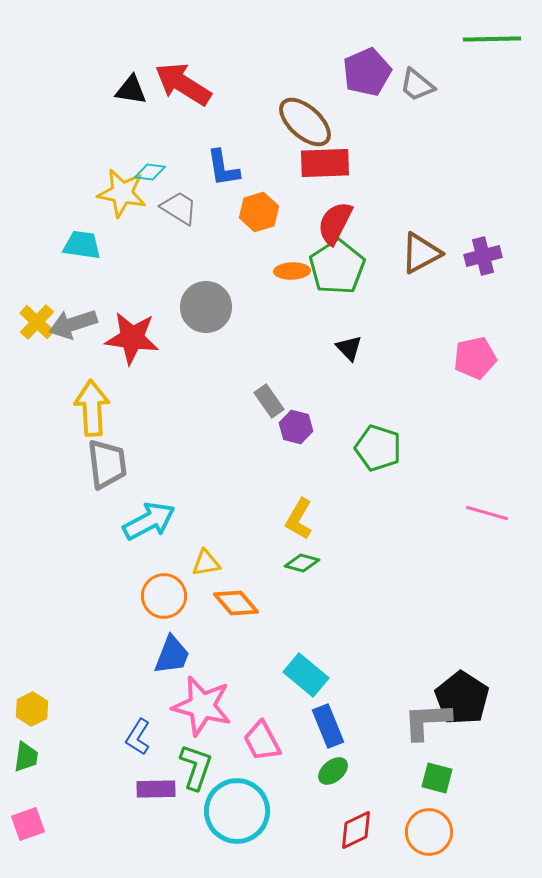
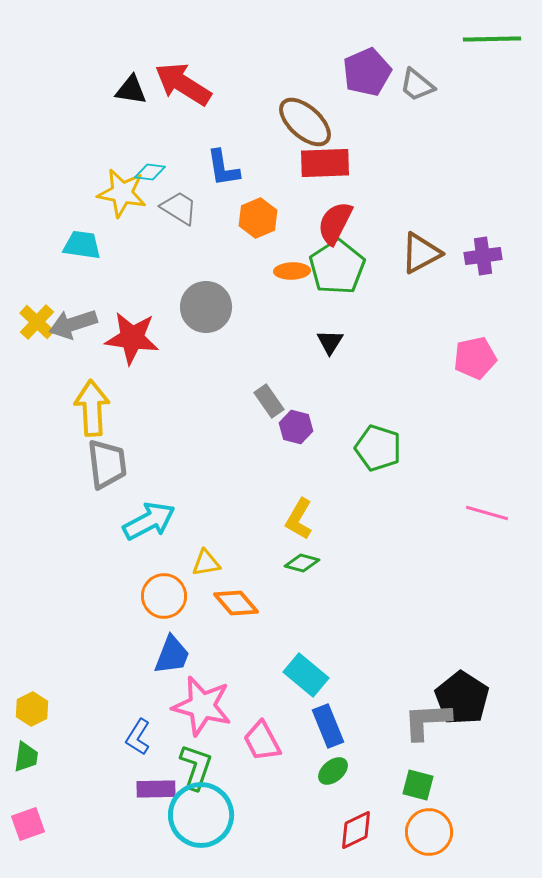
orange hexagon at (259, 212): moved 1 px left, 6 px down; rotated 6 degrees counterclockwise
purple cross at (483, 256): rotated 6 degrees clockwise
black triangle at (349, 348): moved 19 px left, 6 px up; rotated 16 degrees clockwise
green square at (437, 778): moved 19 px left, 7 px down
cyan circle at (237, 811): moved 36 px left, 4 px down
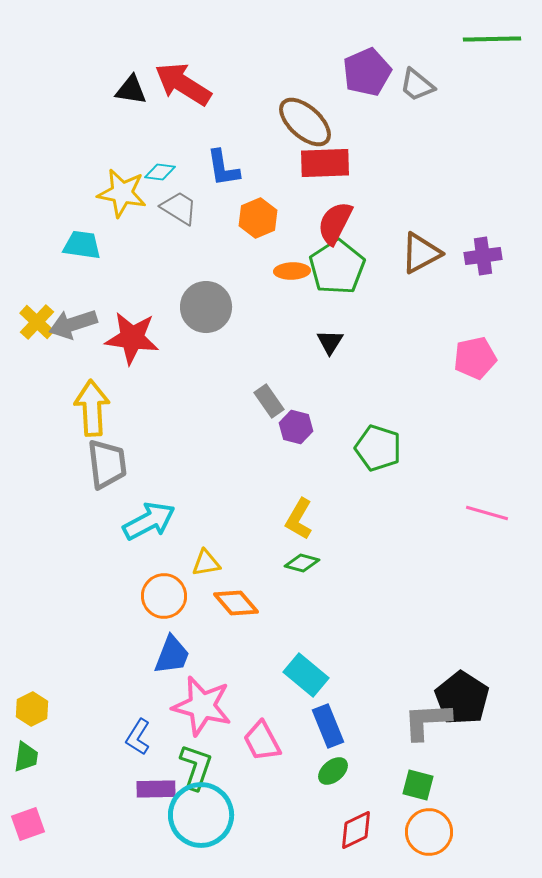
cyan diamond at (150, 172): moved 10 px right
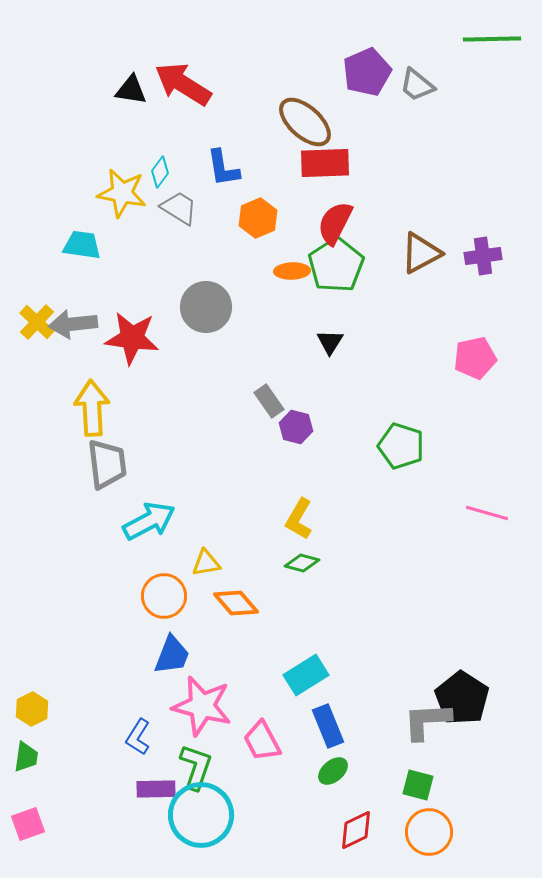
cyan diamond at (160, 172): rotated 60 degrees counterclockwise
green pentagon at (337, 267): moved 1 px left, 2 px up
gray arrow at (73, 324): rotated 12 degrees clockwise
green pentagon at (378, 448): moved 23 px right, 2 px up
cyan rectangle at (306, 675): rotated 72 degrees counterclockwise
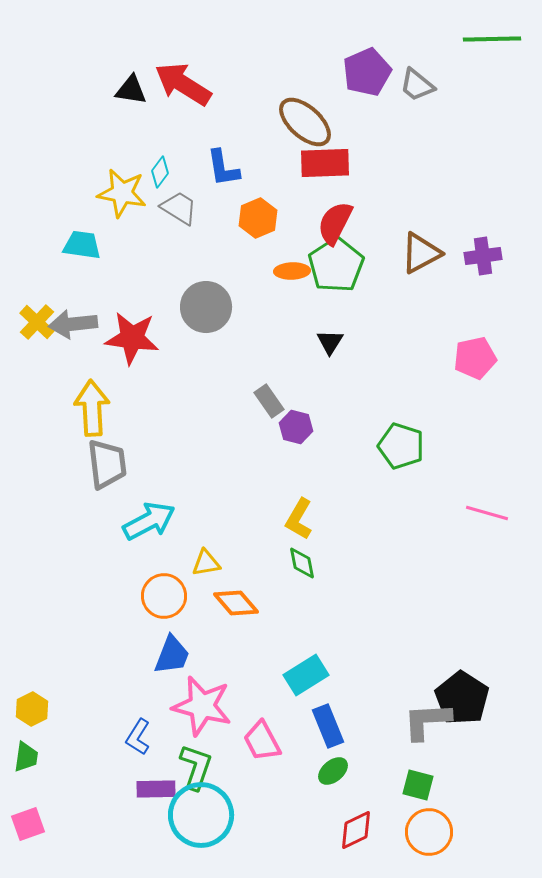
green diamond at (302, 563): rotated 64 degrees clockwise
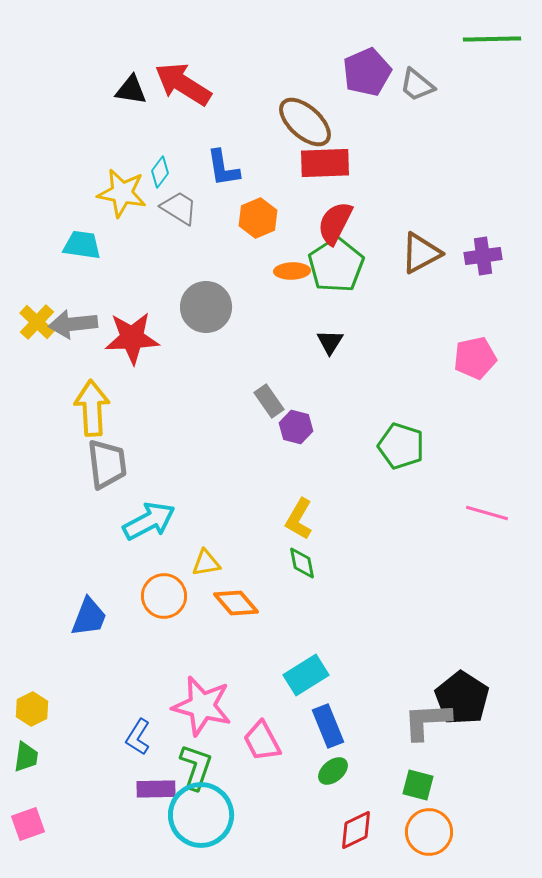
red star at (132, 338): rotated 10 degrees counterclockwise
blue trapezoid at (172, 655): moved 83 px left, 38 px up
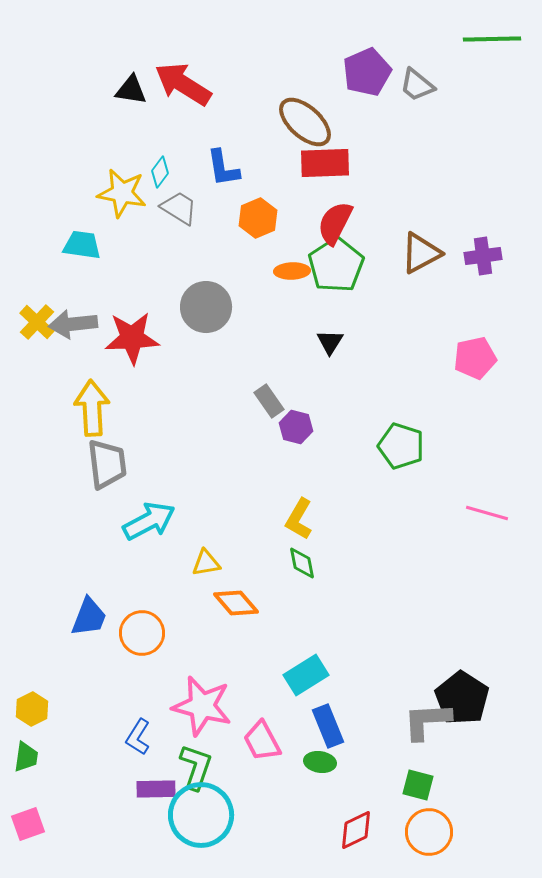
orange circle at (164, 596): moved 22 px left, 37 px down
green ellipse at (333, 771): moved 13 px left, 9 px up; rotated 48 degrees clockwise
